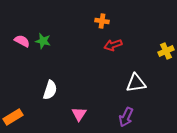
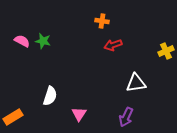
white semicircle: moved 6 px down
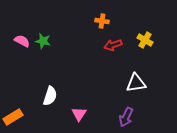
yellow cross: moved 21 px left, 11 px up; rotated 35 degrees counterclockwise
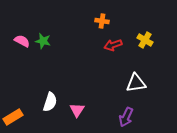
white semicircle: moved 6 px down
pink triangle: moved 2 px left, 4 px up
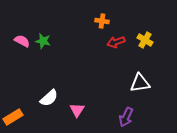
red arrow: moved 3 px right, 3 px up
white triangle: moved 4 px right
white semicircle: moved 1 px left, 4 px up; rotated 30 degrees clockwise
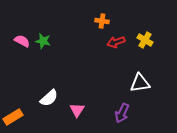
purple arrow: moved 4 px left, 4 px up
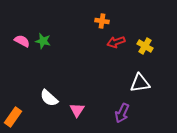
yellow cross: moved 6 px down
white semicircle: rotated 84 degrees clockwise
orange rectangle: rotated 24 degrees counterclockwise
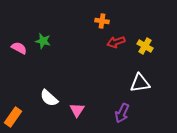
pink semicircle: moved 3 px left, 7 px down
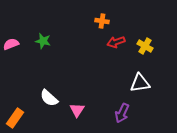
pink semicircle: moved 8 px left, 4 px up; rotated 49 degrees counterclockwise
orange rectangle: moved 2 px right, 1 px down
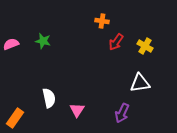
red arrow: rotated 36 degrees counterclockwise
white semicircle: rotated 144 degrees counterclockwise
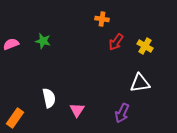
orange cross: moved 2 px up
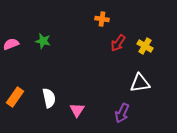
red arrow: moved 2 px right, 1 px down
orange rectangle: moved 21 px up
